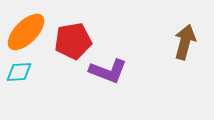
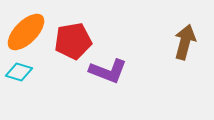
cyan diamond: rotated 20 degrees clockwise
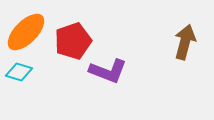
red pentagon: rotated 9 degrees counterclockwise
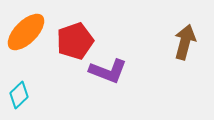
red pentagon: moved 2 px right
cyan diamond: moved 23 px down; rotated 60 degrees counterclockwise
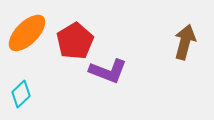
orange ellipse: moved 1 px right, 1 px down
red pentagon: rotated 12 degrees counterclockwise
cyan diamond: moved 2 px right, 1 px up
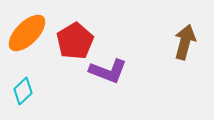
cyan diamond: moved 2 px right, 3 px up
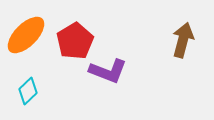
orange ellipse: moved 1 px left, 2 px down
brown arrow: moved 2 px left, 2 px up
cyan diamond: moved 5 px right
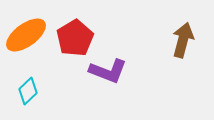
orange ellipse: rotated 9 degrees clockwise
red pentagon: moved 3 px up
